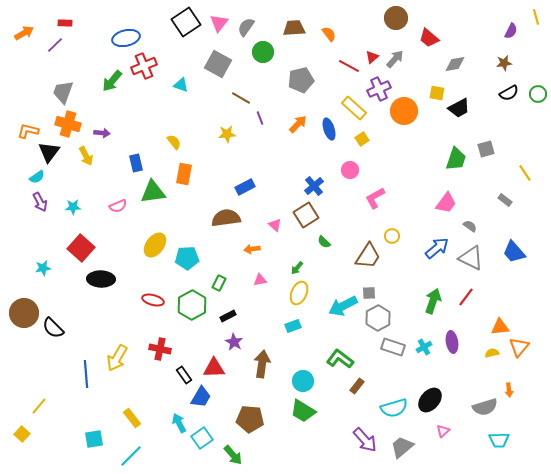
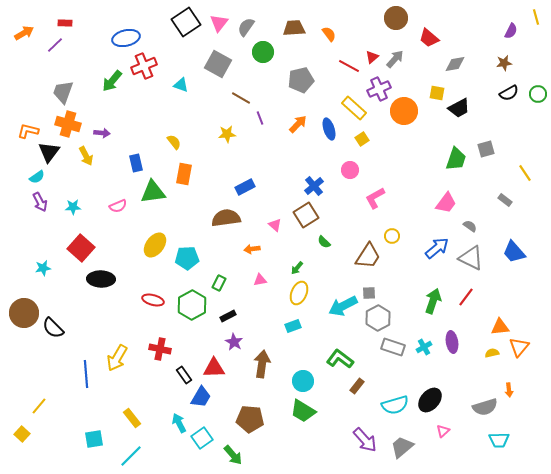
cyan semicircle at (394, 408): moved 1 px right, 3 px up
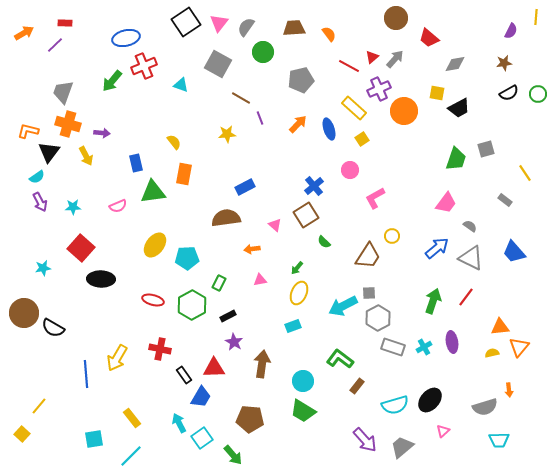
yellow line at (536, 17): rotated 21 degrees clockwise
black semicircle at (53, 328): rotated 15 degrees counterclockwise
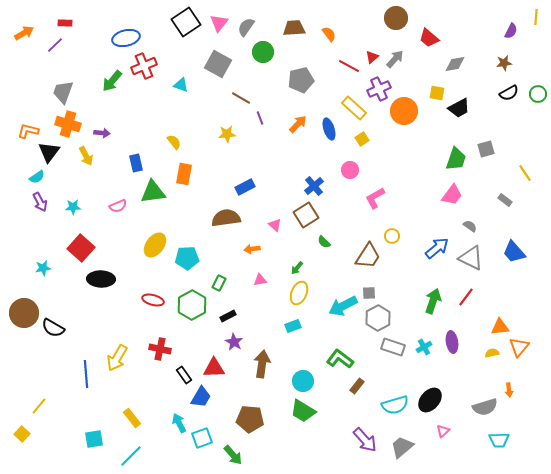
pink trapezoid at (446, 203): moved 6 px right, 8 px up
cyan square at (202, 438): rotated 15 degrees clockwise
